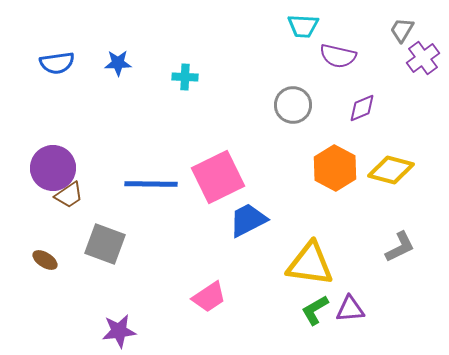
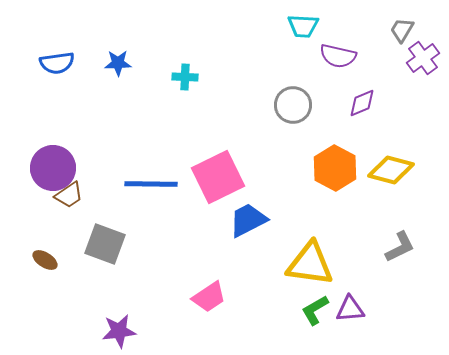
purple diamond: moved 5 px up
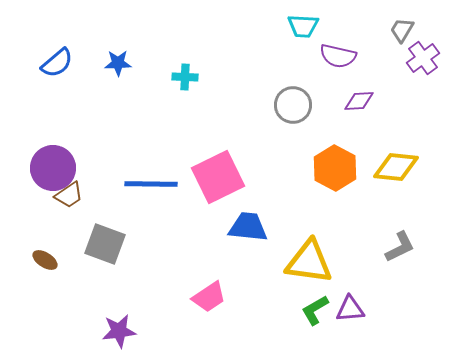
blue semicircle: rotated 32 degrees counterclockwise
purple diamond: moved 3 px left, 2 px up; rotated 20 degrees clockwise
yellow diamond: moved 5 px right, 3 px up; rotated 9 degrees counterclockwise
blue trapezoid: moved 7 px down; rotated 33 degrees clockwise
yellow triangle: moved 1 px left, 2 px up
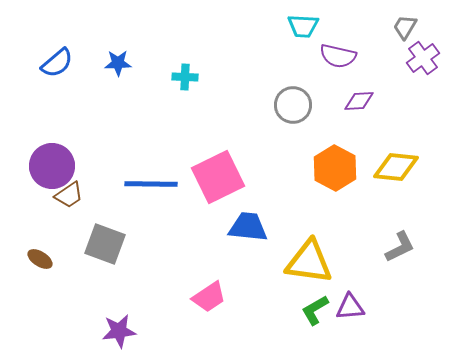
gray trapezoid: moved 3 px right, 3 px up
purple circle: moved 1 px left, 2 px up
brown ellipse: moved 5 px left, 1 px up
purple triangle: moved 2 px up
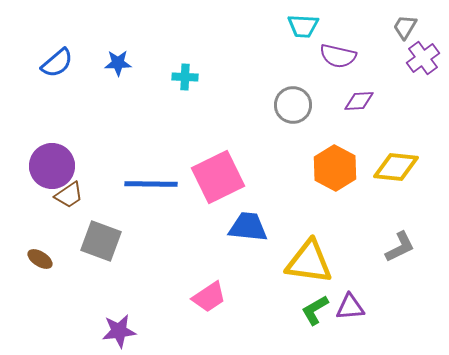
gray square: moved 4 px left, 3 px up
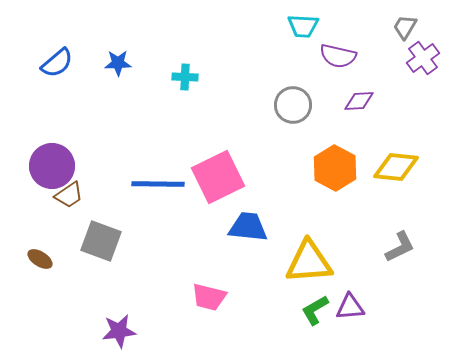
blue line: moved 7 px right
yellow triangle: rotated 12 degrees counterclockwise
pink trapezoid: rotated 48 degrees clockwise
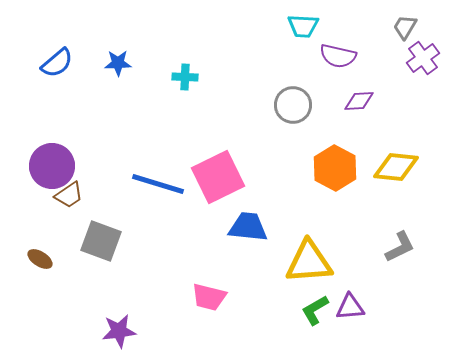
blue line: rotated 16 degrees clockwise
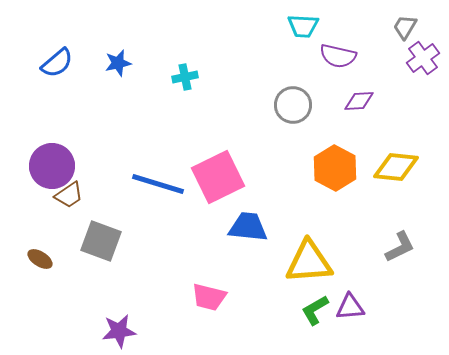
blue star: rotated 12 degrees counterclockwise
cyan cross: rotated 15 degrees counterclockwise
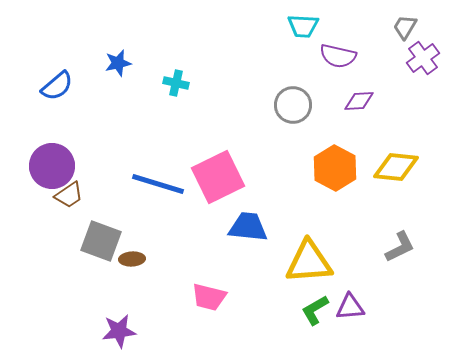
blue semicircle: moved 23 px down
cyan cross: moved 9 px left, 6 px down; rotated 25 degrees clockwise
brown ellipse: moved 92 px right; rotated 35 degrees counterclockwise
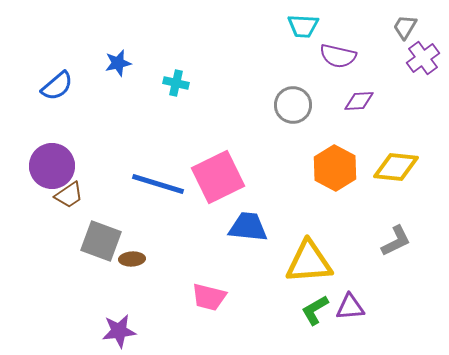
gray L-shape: moved 4 px left, 6 px up
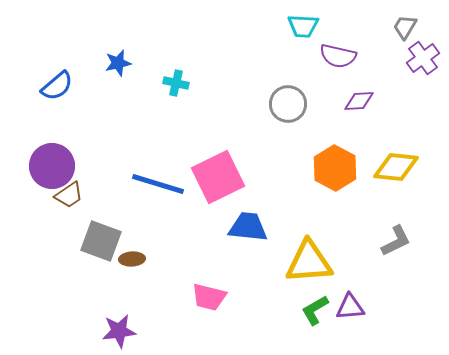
gray circle: moved 5 px left, 1 px up
